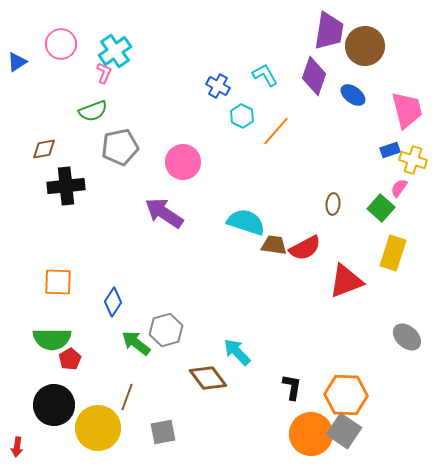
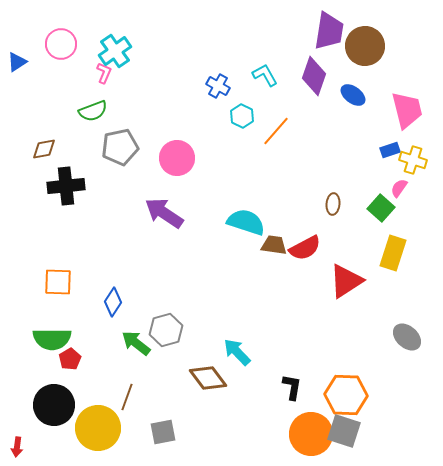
pink circle at (183, 162): moved 6 px left, 4 px up
red triangle at (346, 281): rotated 12 degrees counterclockwise
gray square at (344, 431): rotated 16 degrees counterclockwise
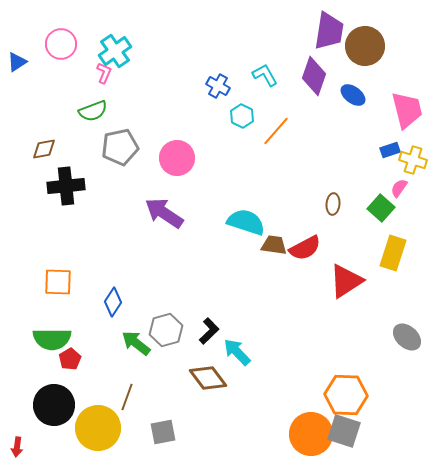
black L-shape at (292, 387): moved 83 px left, 56 px up; rotated 36 degrees clockwise
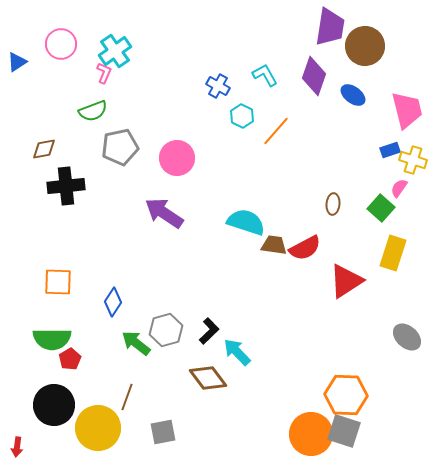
purple trapezoid at (329, 31): moved 1 px right, 4 px up
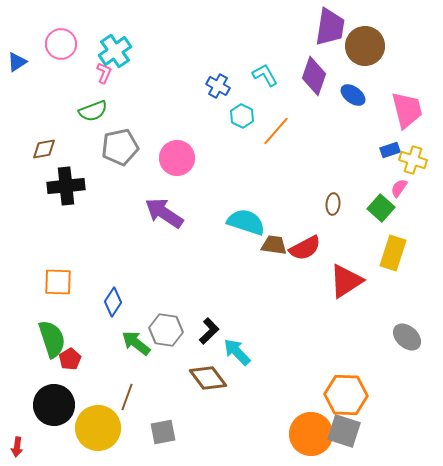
gray hexagon at (166, 330): rotated 24 degrees clockwise
green semicircle at (52, 339): rotated 108 degrees counterclockwise
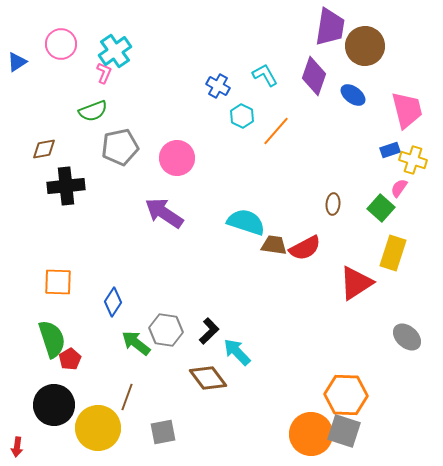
red triangle at (346, 281): moved 10 px right, 2 px down
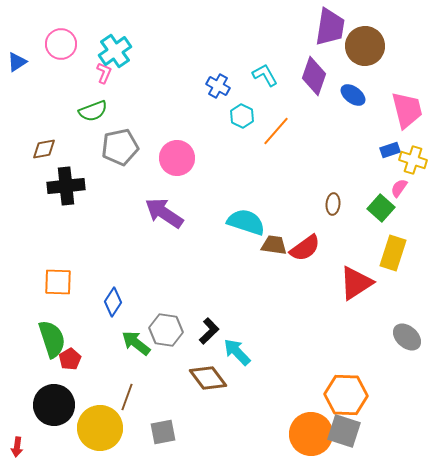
red semicircle at (305, 248): rotated 8 degrees counterclockwise
yellow circle at (98, 428): moved 2 px right
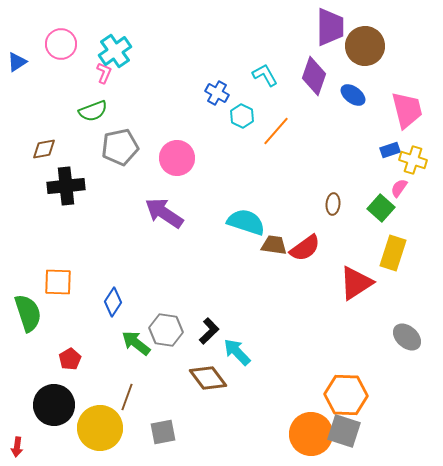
purple trapezoid at (330, 27): rotated 9 degrees counterclockwise
blue cross at (218, 86): moved 1 px left, 7 px down
green semicircle at (52, 339): moved 24 px left, 26 px up
